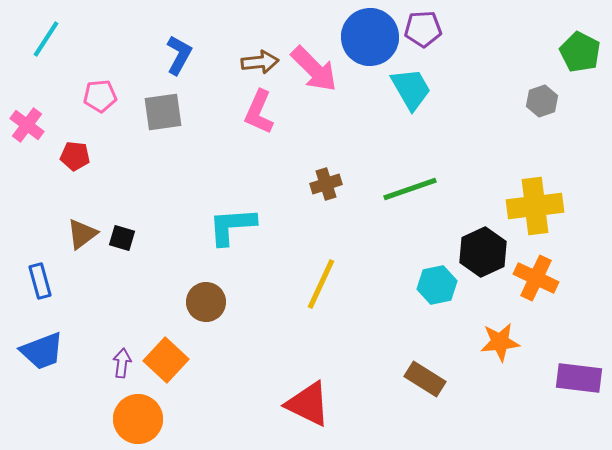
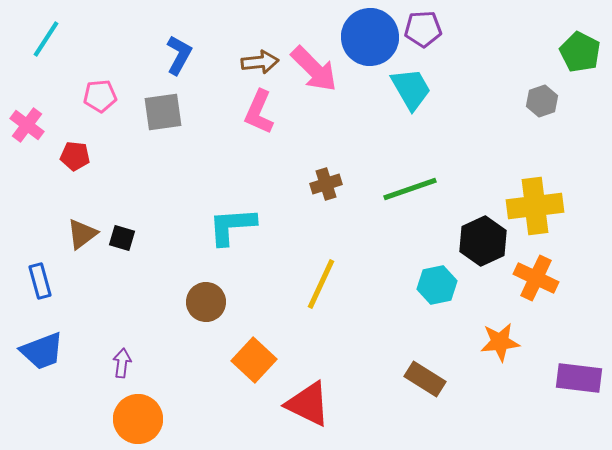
black hexagon: moved 11 px up
orange square: moved 88 px right
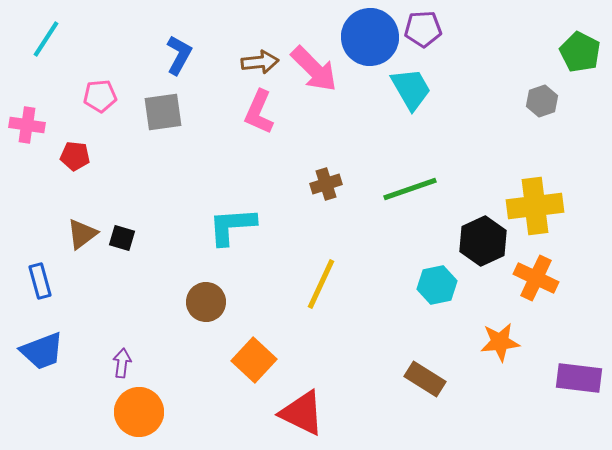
pink cross: rotated 28 degrees counterclockwise
red triangle: moved 6 px left, 9 px down
orange circle: moved 1 px right, 7 px up
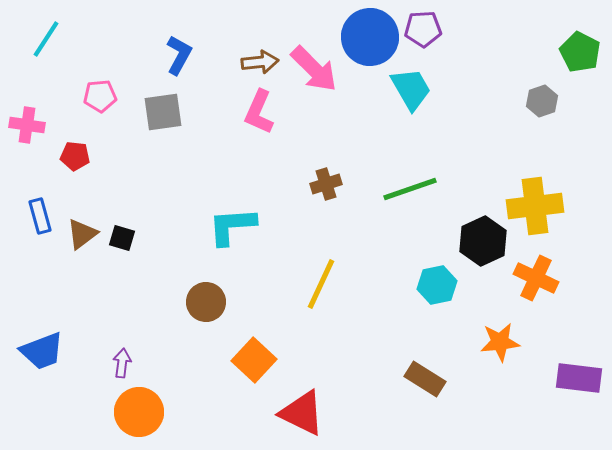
blue rectangle: moved 65 px up
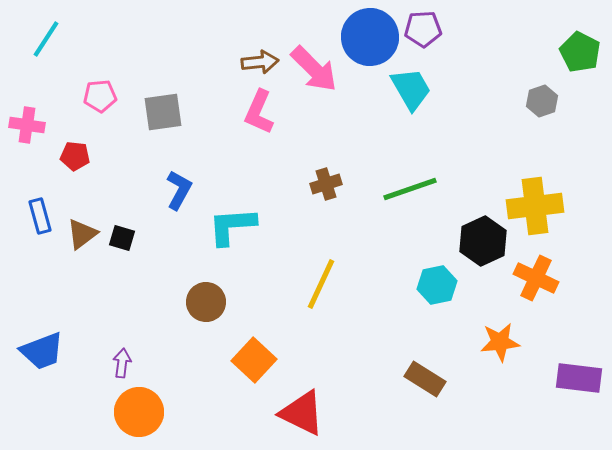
blue L-shape: moved 135 px down
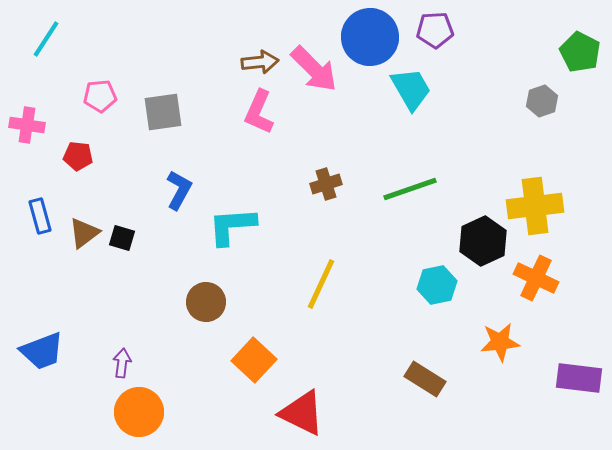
purple pentagon: moved 12 px right, 1 px down
red pentagon: moved 3 px right
brown triangle: moved 2 px right, 1 px up
